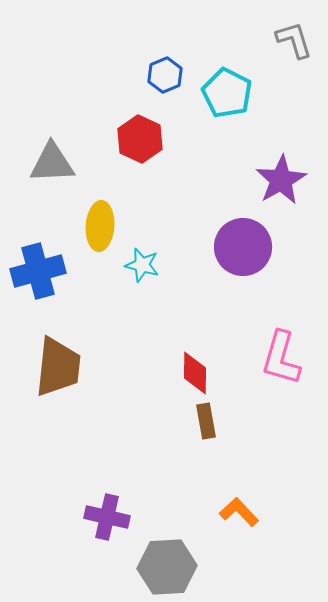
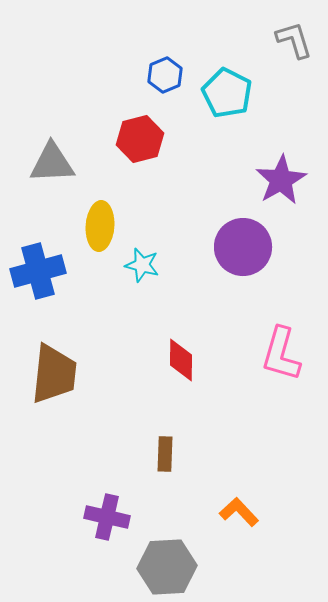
red hexagon: rotated 21 degrees clockwise
pink L-shape: moved 4 px up
brown trapezoid: moved 4 px left, 7 px down
red diamond: moved 14 px left, 13 px up
brown rectangle: moved 41 px left, 33 px down; rotated 12 degrees clockwise
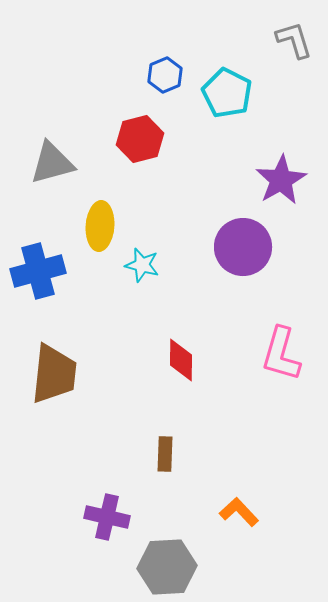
gray triangle: rotated 12 degrees counterclockwise
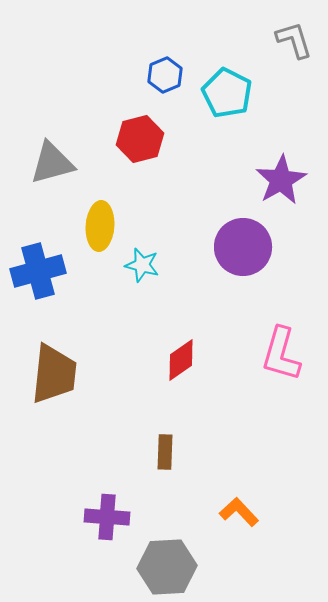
red diamond: rotated 54 degrees clockwise
brown rectangle: moved 2 px up
purple cross: rotated 9 degrees counterclockwise
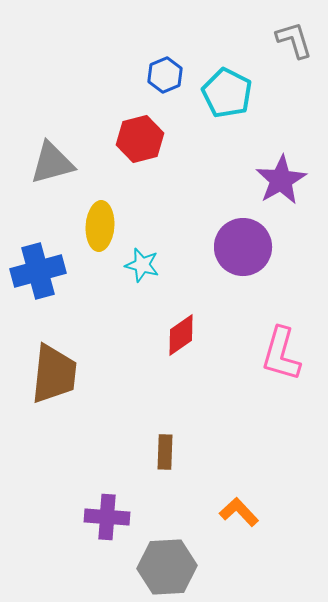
red diamond: moved 25 px up
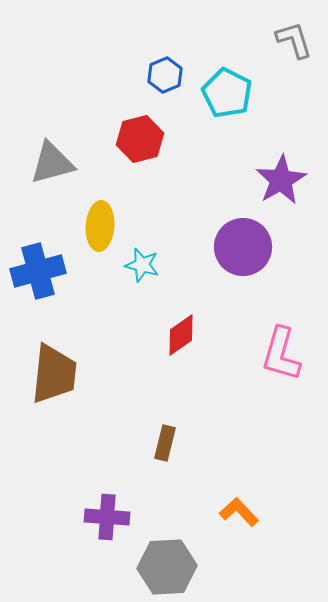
brown rectangle: moved 9 px up; rotated 12 degrees clockwise
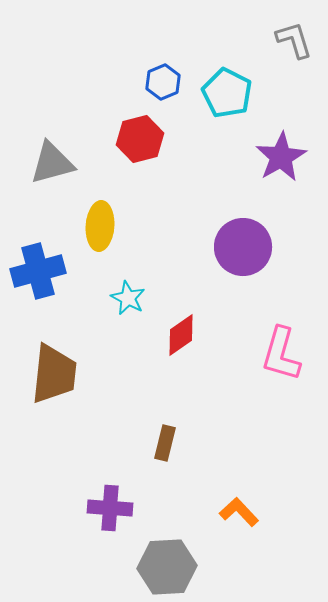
blue hexagon: moved 2 px left, 7 px down
purple star: moved 23 px up
cyan star: moved 14 px left, 33 px down; rotated 12 degrees clockwise
purple cross: moved 3 px right, 9 px up
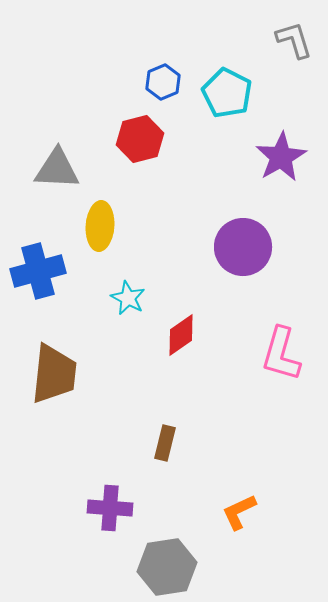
gray triangle: moved 5 px right, 6 px down; rotated 18 degrees clockwise
orange L-shape: rotated 72 degrees counterclockwise
gray hexagon: rotated 6 degrees counterclockwise
